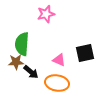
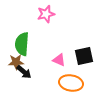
black square: moved 1 px left, 3 px down
black arrow: moved 7 px left
orange ellipse: moved 14 px right
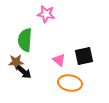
pink star: rotated 24 degrees clockwise
green semicircle: moved 3 px right, 4 px up
pink triangle: rotated 16 degrees clockwise
orange ellipse: moved 1 px left
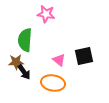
black arrow: rotated 14 degrees clockwise
orange ellipse: moved 17 px left
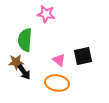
black square: moved 1 px left
orange ellipse: moved 4 px right
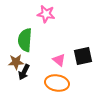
black arrow: rotated 63 degrees clockwise
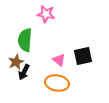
brown star: rotated 21 degrees counterclockwise
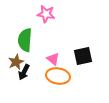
pink triangle: moved 6 px left, 1 px up
orange ellipse: moved 1 px right, 7 px up
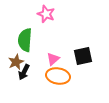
pink star: rotated 12 degrees clockwise
pink triangle: rotated 40 degrees clockwise
